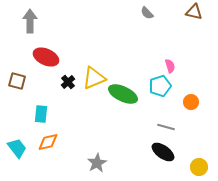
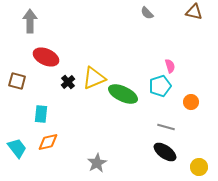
black ellipse: moved 2 px right
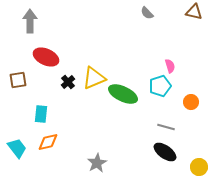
brown square: moved 1 px right, 1 px up; rotated 24 degrees counterclockwise
